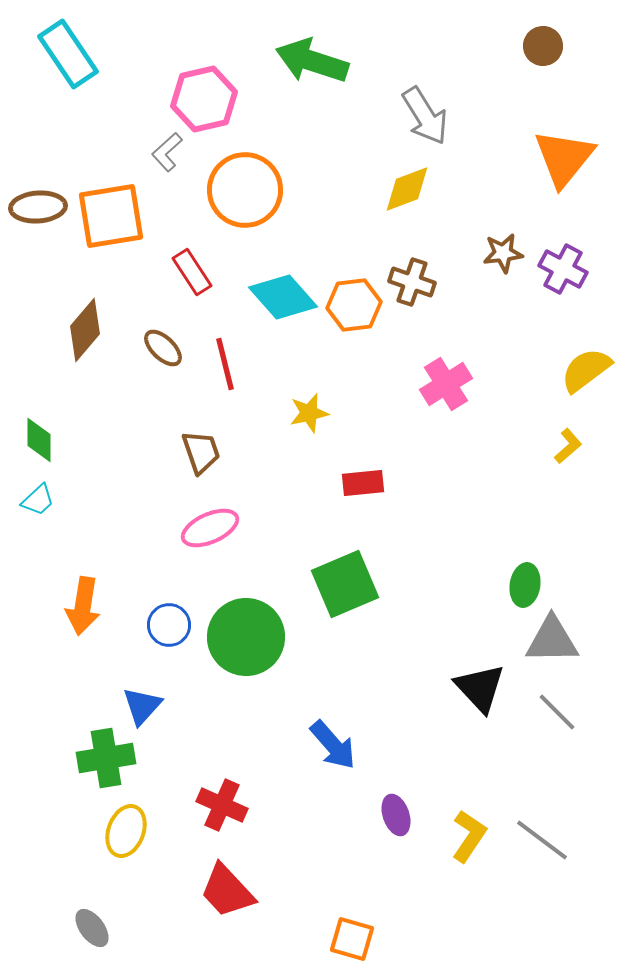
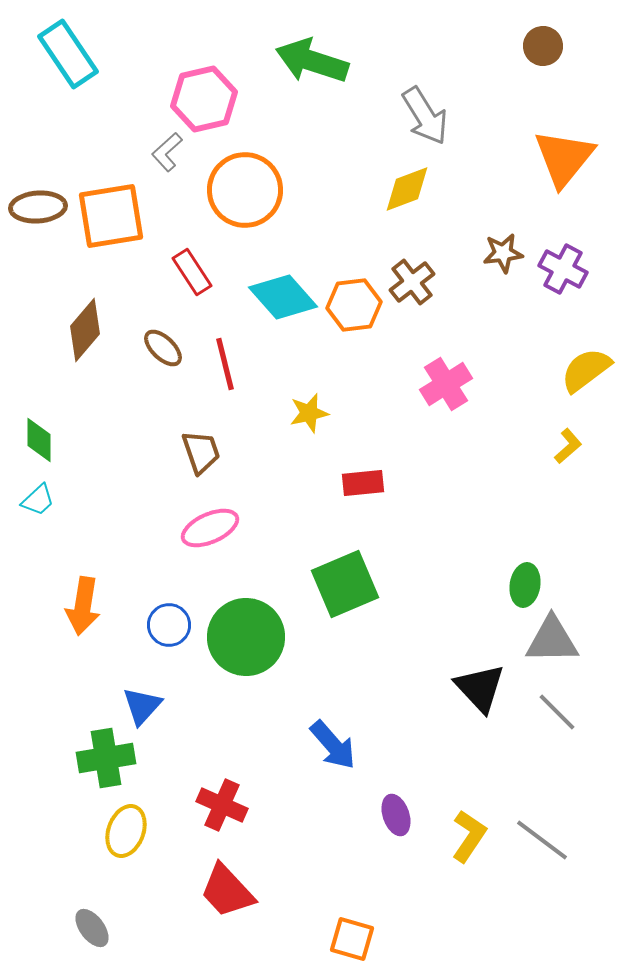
brown cross at (412, 282): rotated 33 degrees clockwise
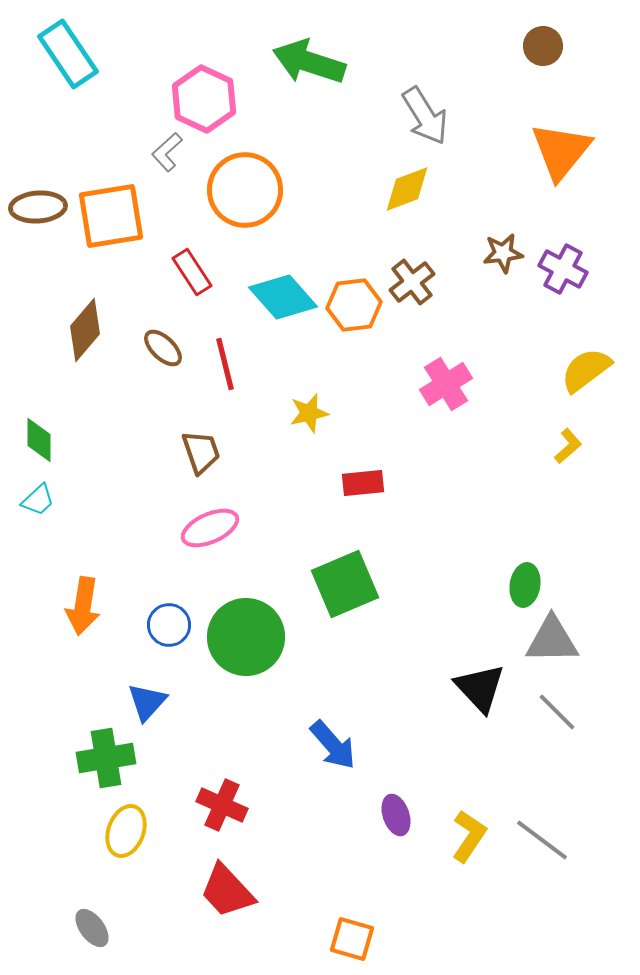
green arrow at (312, 61): moved 3 px left, 1 px down
pink hexagon at (204, 99): rotated 22 degrees counterclockwise
orange triangle at (564, 158): moved 3 px left, 7 px up
blue triangle at (142, 706): moved 5 px right, 4 px up
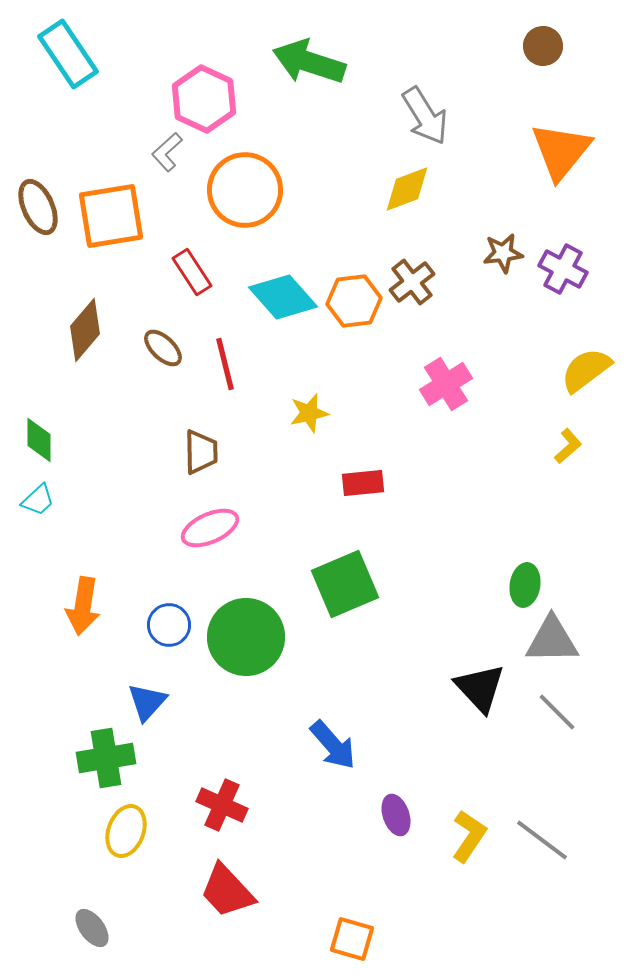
brown ellipse at (38, 207): rotated 70 degrees clockwise
orange hexagon at (354, 305): moved 4 px up
brown trapezoid at (201, 452): rotated 18 degrees clockwise
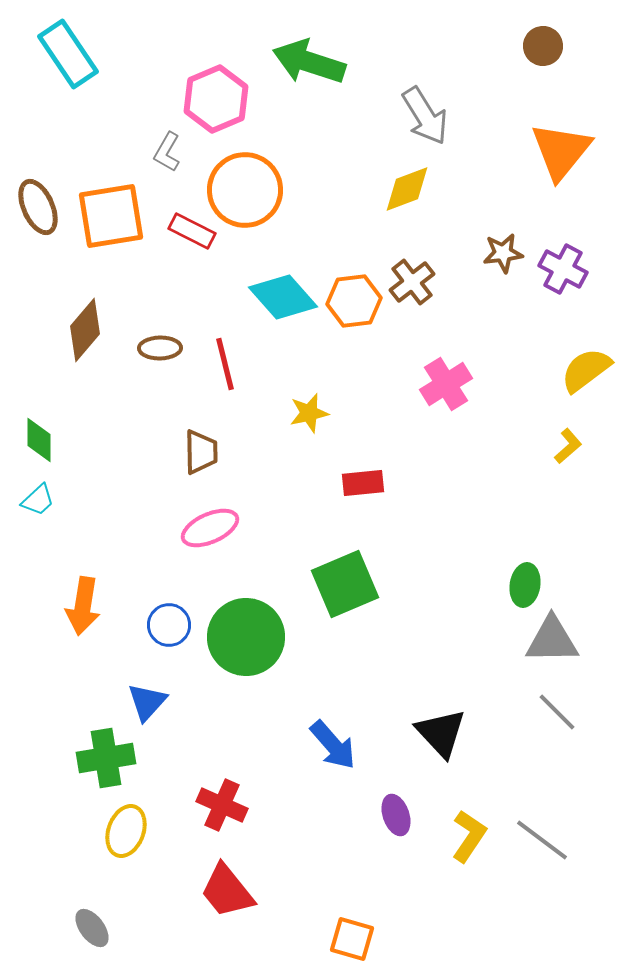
pink hexagon at (204, 99): moved 12 px right; rotated 12 degrees clockwise
gray L-shape at (167, 152): rotated 18 degrees counterclockwise
red rectangle at (192, 272): moved 41 px up; rotated 30 degrees counterclockwise
brown ellipse at (163, 348): moved 3 px left; rotated 45 degrees counterclockwise
black triangle at (480, 688): moved 39 px left, 45 px down
red trapezoid at (227, 891): rotated 4 degrees clockwise
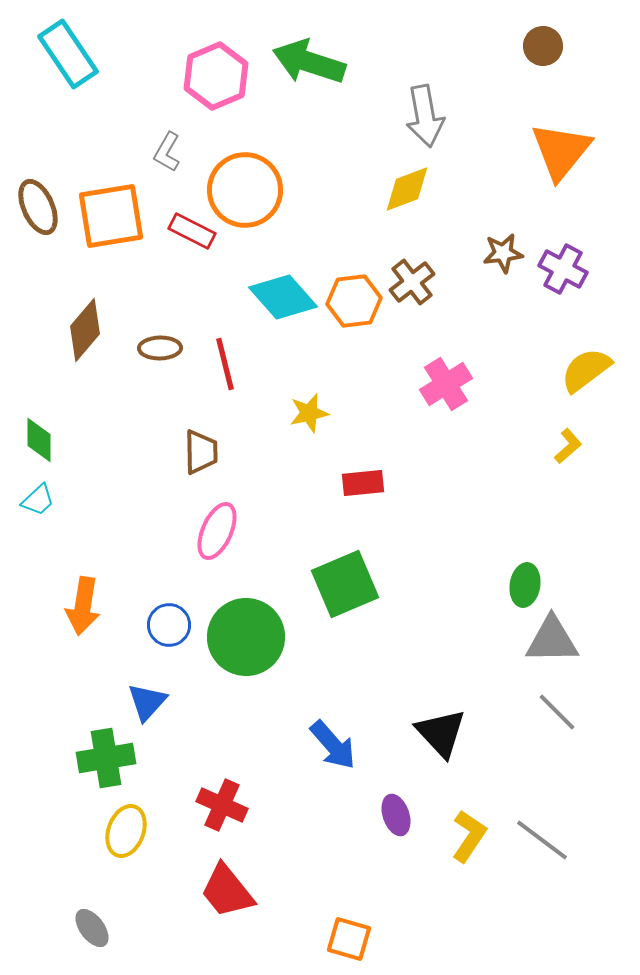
pink hexagon at (216, 99): moved 23 px up
gray arrow at (425, 116): rotated 22 degrees clockwise
pink ellipse at (210, 528): moved 7 px right, 3 px down; rotated 42 degrees counterclockwise
orange square at (352, 939): moved 3 px left
